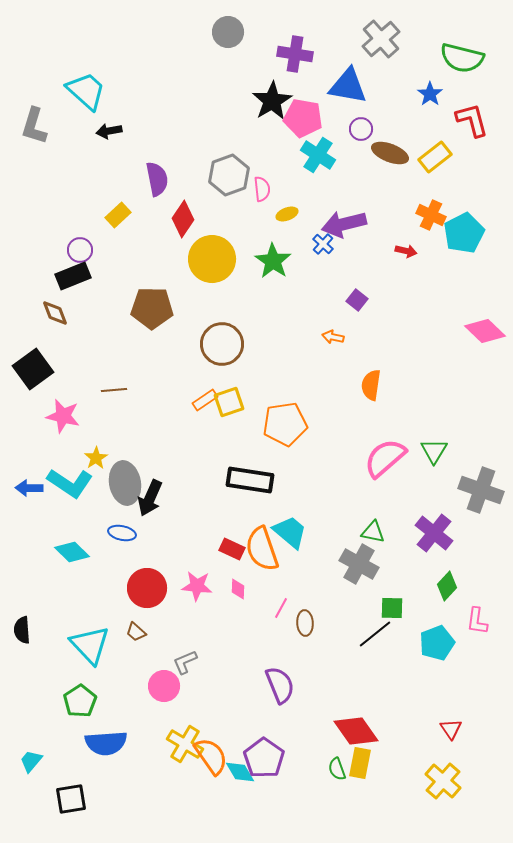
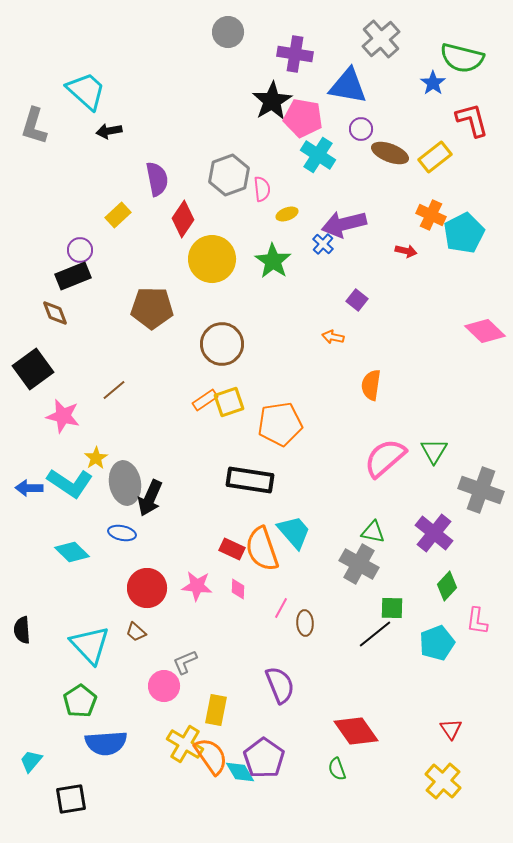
blue star at (430, 94): moved 3 px right, 11 px up
brown line at (114, 390): rotated 35 degrees counterclockwise
orange pentagon at (285, 424): moved 5 px left
cyan trapezoid at (290, 532): moved 4 px right; rotated 9 degrees clockwise
yellow rectangle at (360, 763): moved 144 px left, 53 px up
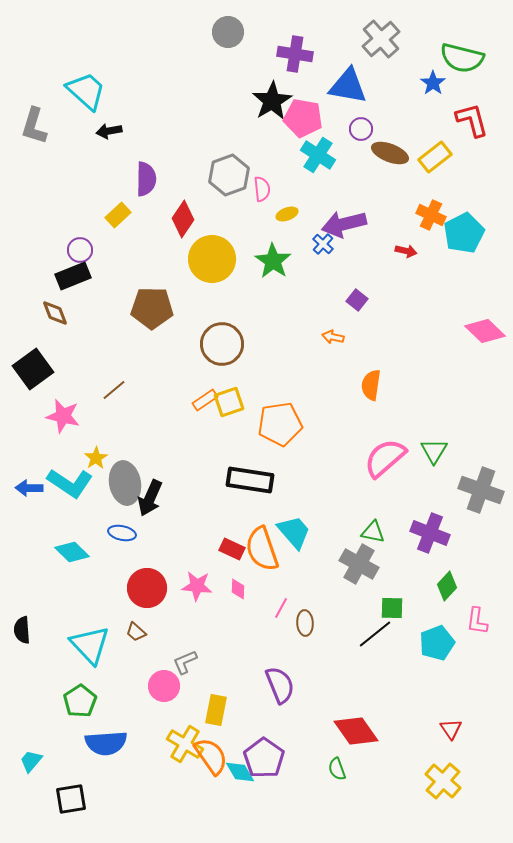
purple semicircle at (157, 179): moved 11 px left; rotated 12 degrees clockwise
purple cross at (434, 533): moved 4 px left; rotated 18 degrees counterclockwise
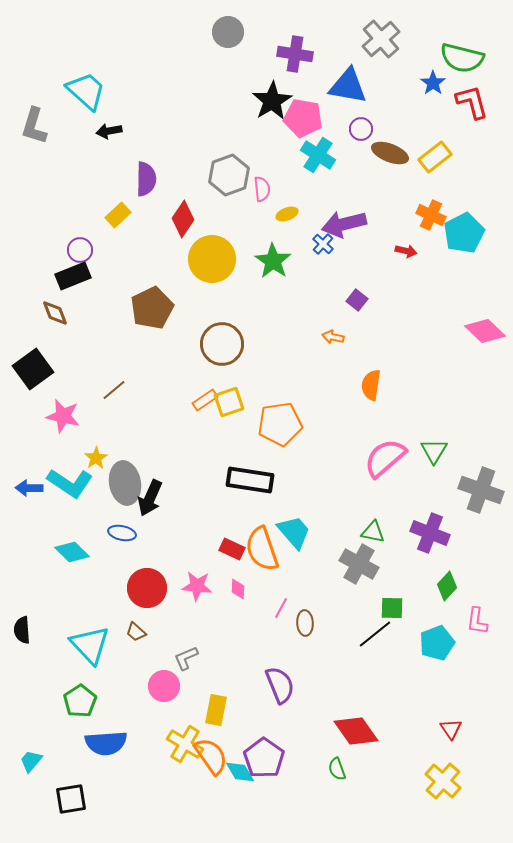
red L-shape at (472, 120): moved 18 px up
brown pentagon at (152, 308): rotated 27 degrees counterclockwise
gray L-shape at (185, 662): moved 1 px right, 4 px up
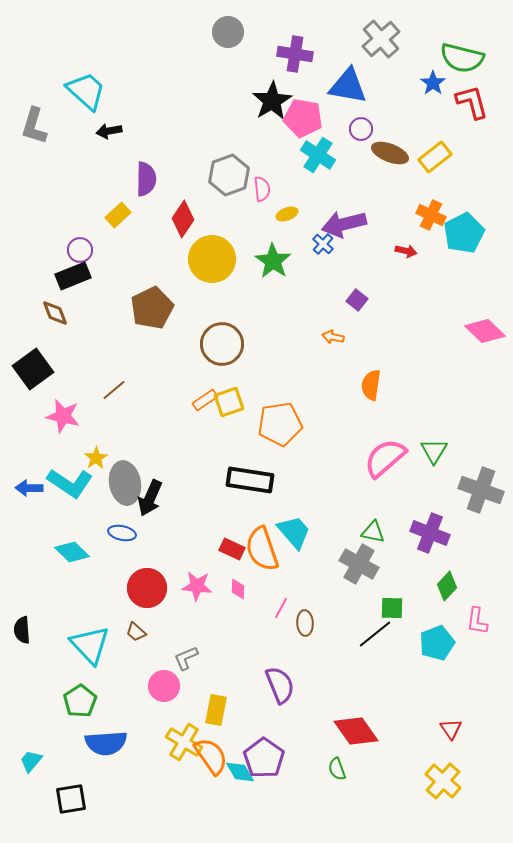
yellow cross at (185, 744): moved 1 px left, 2 px up
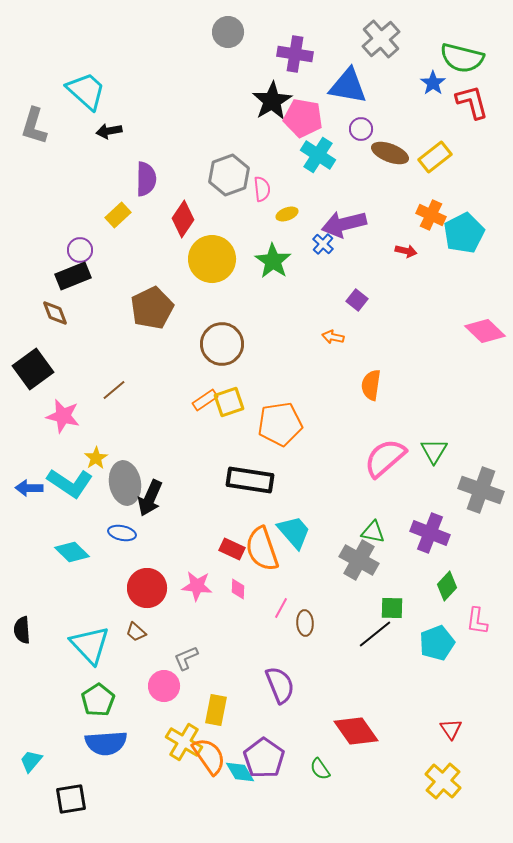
gray cross at (359, 564): moved 4 px up
green pentagon at (80, 701): moved 18 px right, 1 px up
orange semicircle at (211, 756): moved 2 px left
green semicircle at (337, 769): moved 17 px left; rotated 15 degrees counterclockwise
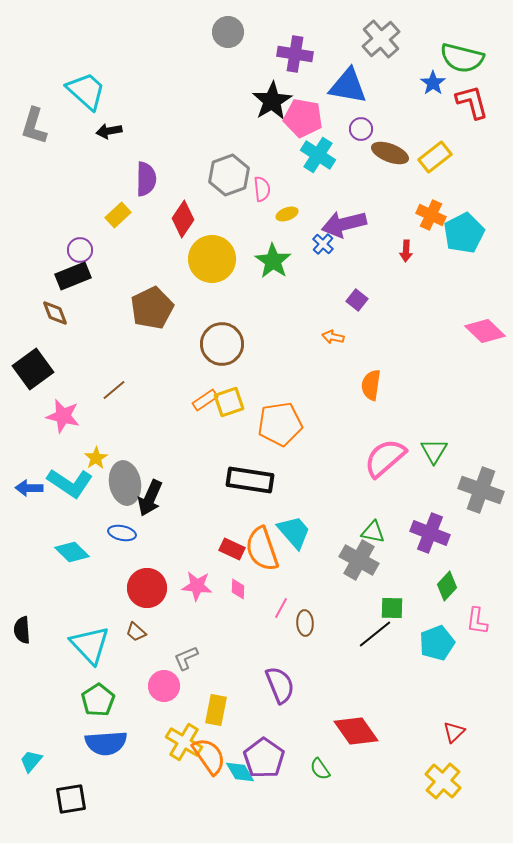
red arrow at (406, 251): rotated 80 degrees clockwise
red triangle at (451, 729): moved 3 px right, 3 px down; rotated 20 degrees clockwise
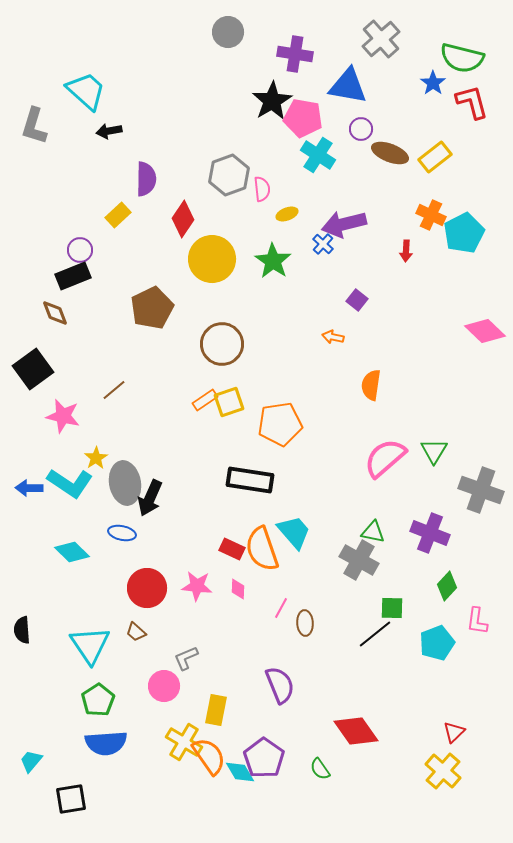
cyan triangle at (90, 645): rotated 9 degrees clockwise
yellow cross at (443, 781): moved 10 px up
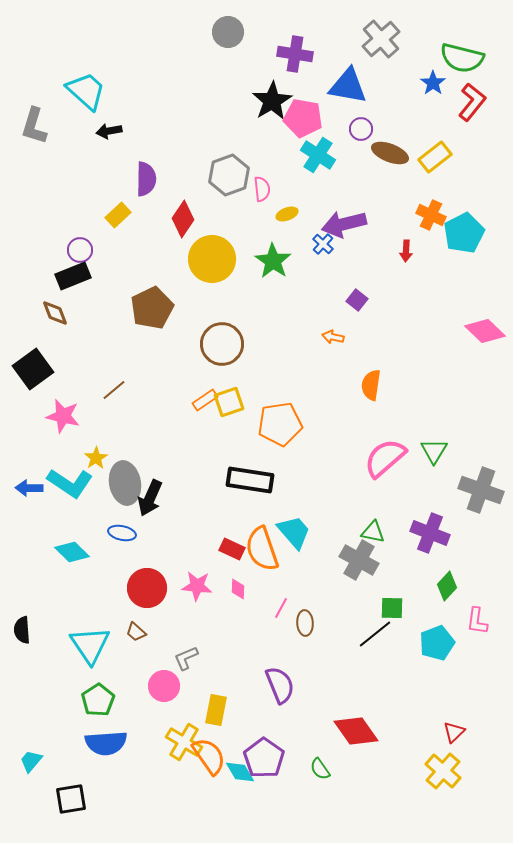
red L-shape at (472, 102): rotated 54 degrees clockwise
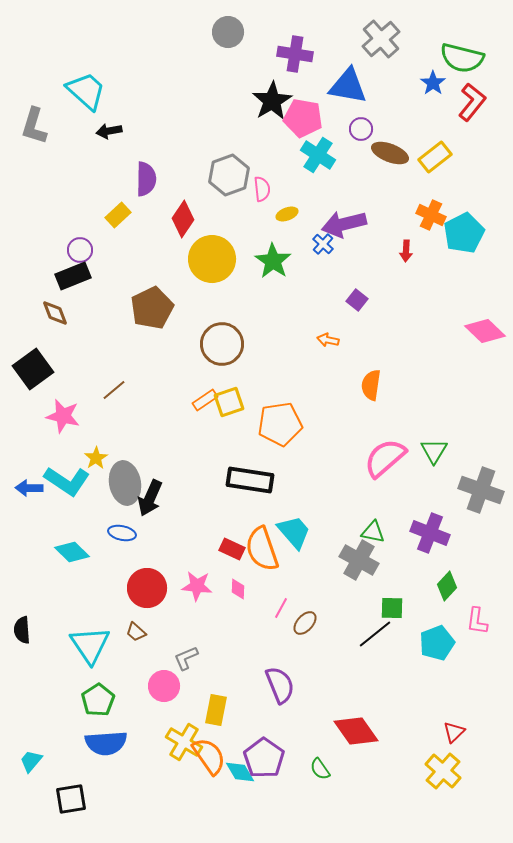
orange arrow at (333, 337): moved 5 px left, 3 px down
cyan L-shape at (70, 483): moved 3 px left, 2 px up
brown ellipse at (305, 623): rotated 45 degrees clockwise
